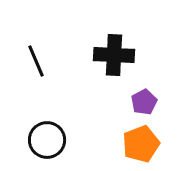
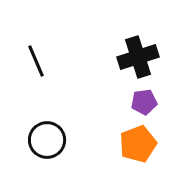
black cross: moved 24 px right, 2 px down; rotated 21 degrees counterclockwise
purple pentagon: rotated 20 degrees clockwise
orange pentagon: moved 3 px left
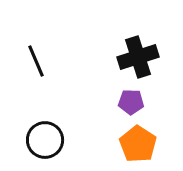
purple pentagon: moved 13 px left; rotated 10 degrees clockwise
black circle: moved 2 px left
orange pentagon: rotated 18 degrees counterclockwise
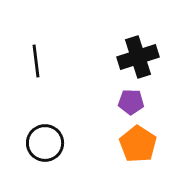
black line: rotated 16 degrees clockwise
black circle: moved 3 px down
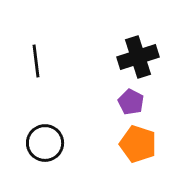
purple pentagon: rotated 25 degrees clockwise
orange pentagon: rotated 15 degrees counterclockwise
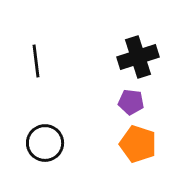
purple pentagon: rotated 20 degrees counterclockwise
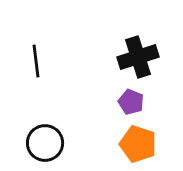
purple pentagon: rotated 15 degrees clockwise
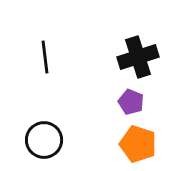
black line: moved 9 px right, 4 px up
black circle: moved 1 px left, 3 px up
